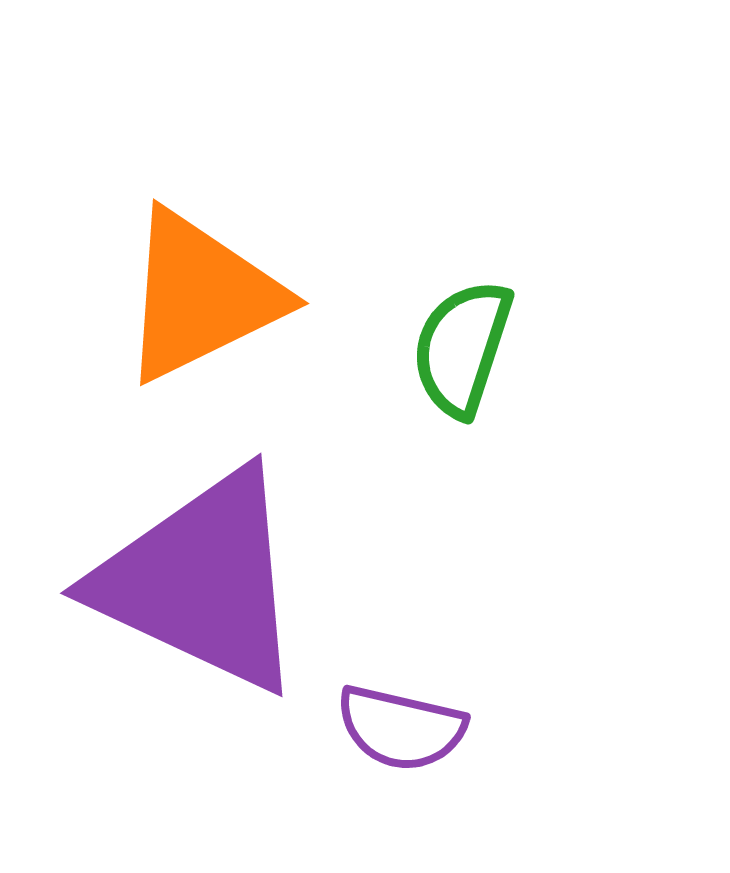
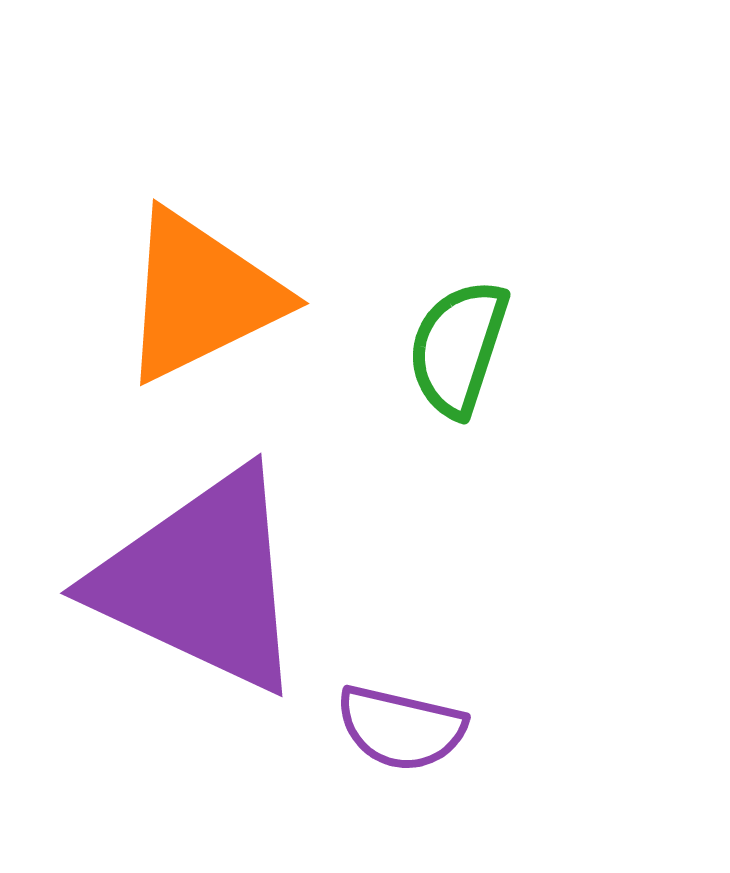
green semicircle: moved 4 px left
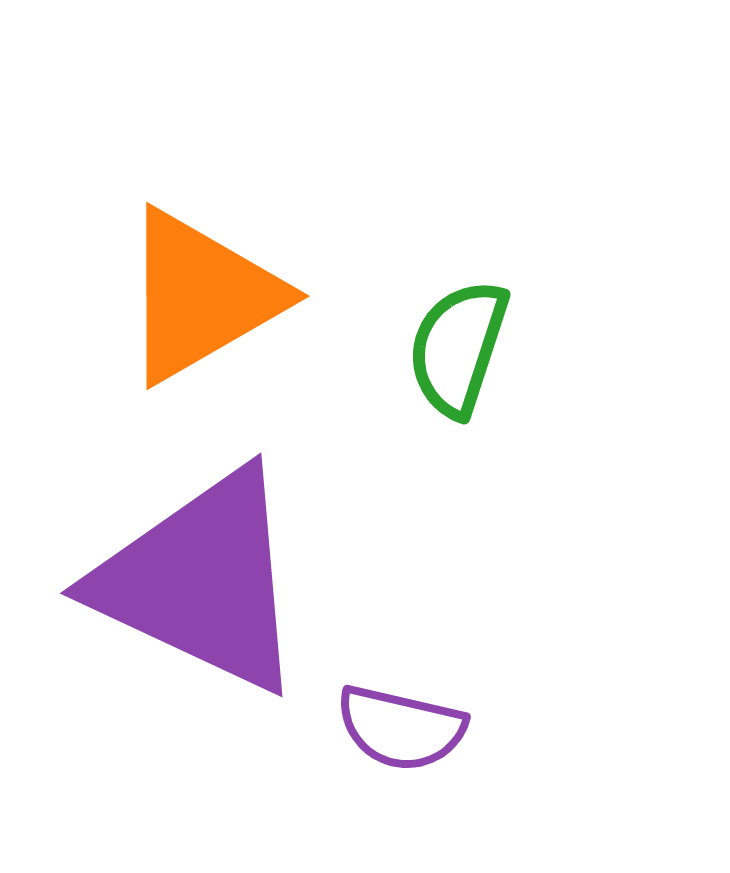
orange triangle: rotated 4 degrees counterclockwise
